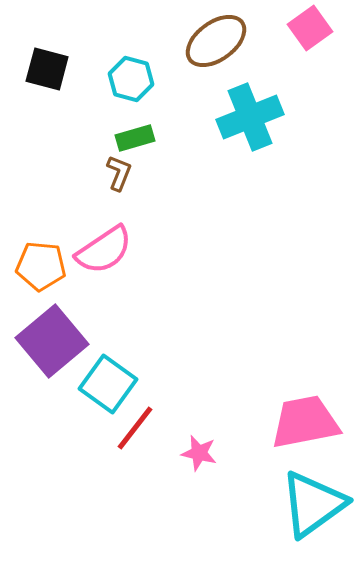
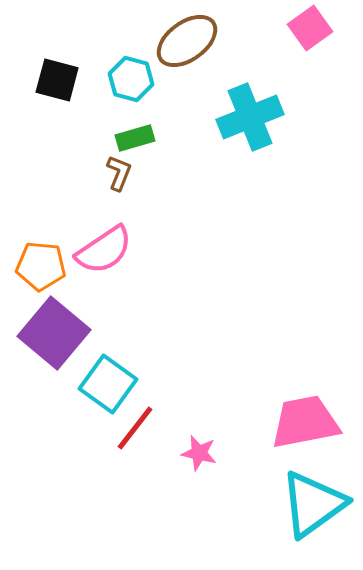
brown ellipse: moved 29 px left
black square: moved 10 px right, 11 px down
purple square: moved 2 px right, 8 px up; rotated 10 degrees counterclockwise
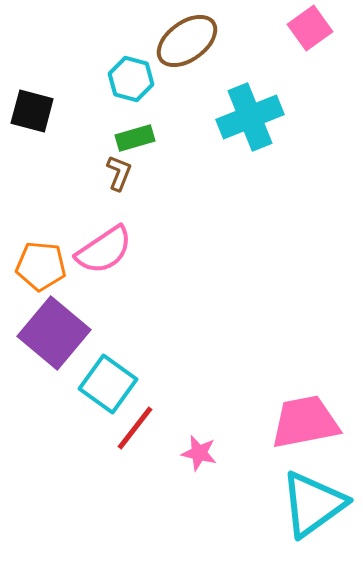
black square: moved 25 px left, 31 px down
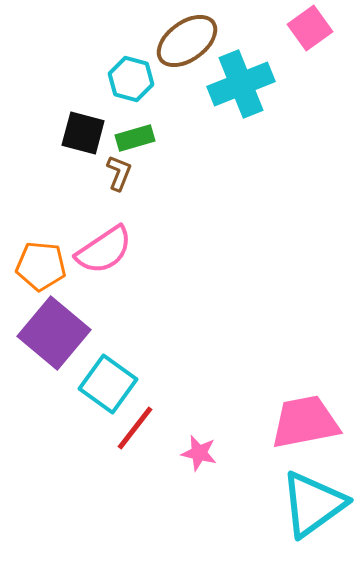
black square: moved 51 px right, 22 px down
cyan cross: moved 9 px left, 33 px up
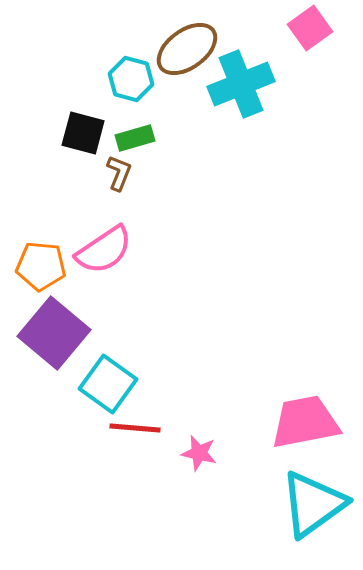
brown ellipse: moved 8 px down
red line: rotated 57 degrees clockwise
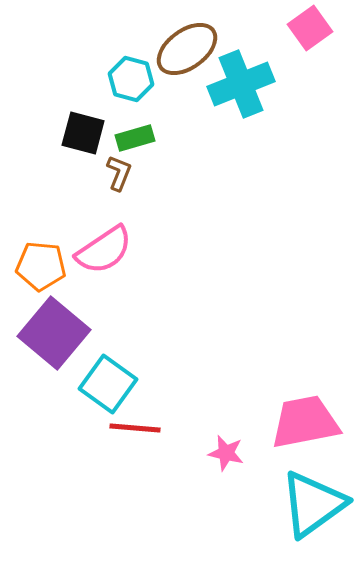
pink star: moved 27 px right
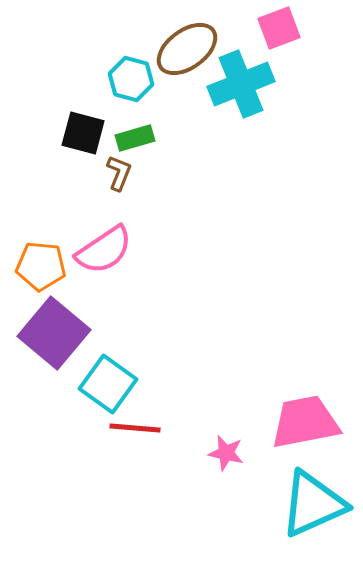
pink square: moved 31 px left; rotated 15 degrees clockwise
cyan triangle: rotated 12 degrees clockwise
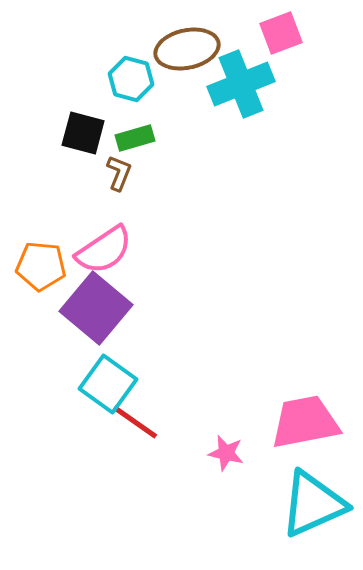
pink square: moved 2 px right, 5 px down
brown ellipse: rotated 24 degrees clockwise
purple square: moved 42 px right, 25 px up
red line: moved 6 px up; rotated 30 degrees clockwise
